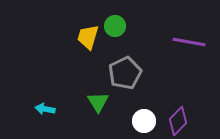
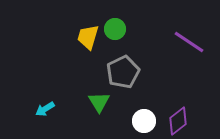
green circle: moved 3 px down
purple line: rotated 24 degrees clockwise
gray pentagon: moved 2 px left, 1 px up
green triangle: moved 1 px right
cyan arrow: rotated 42 degrees counterclockwise
purple diamond: rotated 8 degrees clockwise
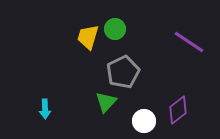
green triangle: moved 7 px right; rotated 15 degrees clockwise
cyan arrow: rotated 60 degrees counterclockwise
purple diamond: moved 11 px up
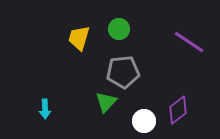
green circle: moved 4 px right
yellow trapezoid: moved 9 px left, 1 px down
gray pentagon: rotated 20 degrees clockwise
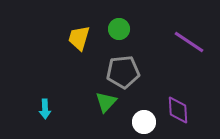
purple diamond: rotated 56 degrees counterclockwise
white circle: moved 1 px down
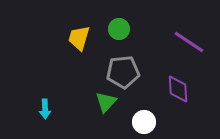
purple diamond: moved 21 px up
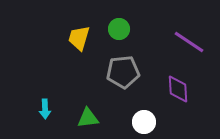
green triangle: moved 18 px left, 16 px down; rotated 40 degrees clockwise
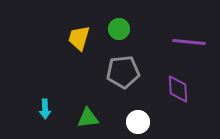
purple line: rotated 28 degrees counterclockwise
white circle: moved 6 px left
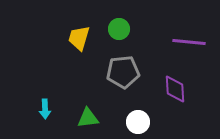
purple diamond: moved 3 px left
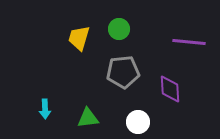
purple diamond: moved 5 px left
